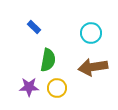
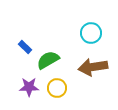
blue rectangle: moved 9 px left, 20 px down
green semicircle: rotated 130 degrees counterclockwise
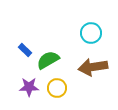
blue rectangle: moved 3 px down
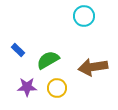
cyan circle: moved 7 px left, 17 px up
blue rectangle: moved 7 px left
purple star: moved 2 px left
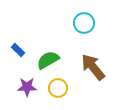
cyan circle: moved 7 px down
brown arrow: rotated 60 degrees clockwise
yellow circle: moved 1 px right
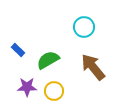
cyan circle: moved 4 px down
yellow circle: moved 4 px left, 3 px down
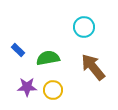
green semicircle: moved 2 px up; rotated 20 degrees clockwise
yellow circle: moved 1 px left, 1 px up
